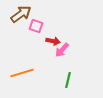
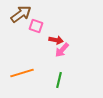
red arrow: moved 3 px right, 1 px up
green line: moved 9 px left
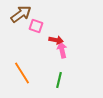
pink arrow: rotated 126 degrees clockwise
orange line: rotated 75 degrees clockwise
